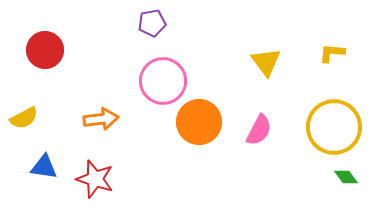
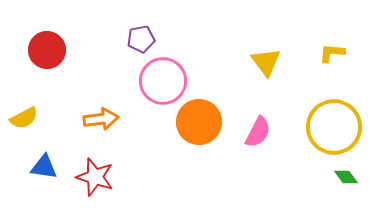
purple pentagon: moved 11 px left, 16 px down
red circle: moved 2 px right
pink semicircle: moved 1 px left, 2 px down
red star: moved 2 px up
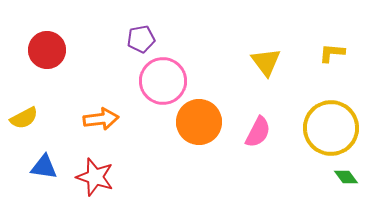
yellow circle: moved 3 px left, 1 px down
